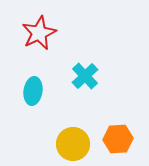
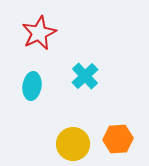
cyan ellipse: moved 1 px left, 5 px up
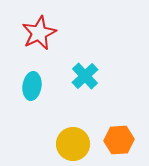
orange hexagon: moved 1 px right, 1 px down
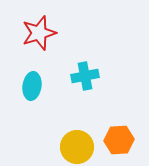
red star: rotated 8 degrees clockwise
cyan cross: rotated 32 degrees clockwise
yellow circle: moved 4 px right, 3 px down
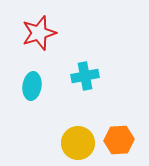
yellow circle: moved 1 px right, 4 px up
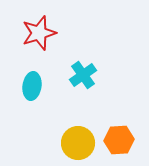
cyan cross: moved 2 px left, 1 px up; rotated 24 degrees counterclockwise
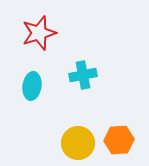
cyan cross: rotated 24 degrees clockwise
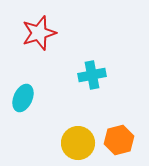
cyan cross: moved 9 px right
cyan ellipse: moved 9 px left, 12 px down; rotated 16 degrees clockwise
orange hexagon: rotated 12 degrees counterclockwise
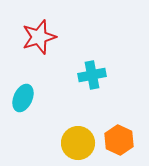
red star: moved 4 px down
orange hexagon: rotated 20 degrees counterclockwise
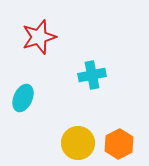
orange hexagon: moved 4 px down; rotated 8 degrees clockwise
